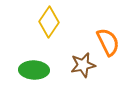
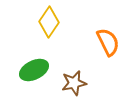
brown star: moved 9 px left, 18 px down
green ellipse: rotated 28 degrees counterclockwise
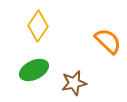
yellow diamond: moved 11 px left, 4 px down
orange semicircle: moved 1 px up; rotated 20 degrees counterclockwise
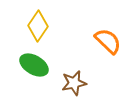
green ellipse: moved 5 px up; rotated 56 degrees clockwise
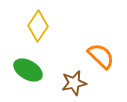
orange semicircle: moved 7 px left, 15 px down
green ellipse: moved 6 px left, 5 px down
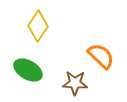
brown star: moved 1 px right; rotated 15 degrees clockwise
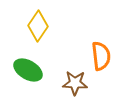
orange semicircle: rotated 40 degrees clockwise
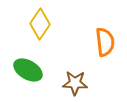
yellow diamond: moved 2 px right, 2 px up
orange semicircle: moved 4 px right, 14 px up
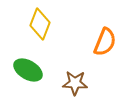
yellow diamond: rotated 12 degrees counterclockwise
orange semicircle: rotated 28 degrees clockwise
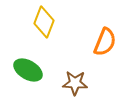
yellow diamond: moved 4 px right, 2 px up
